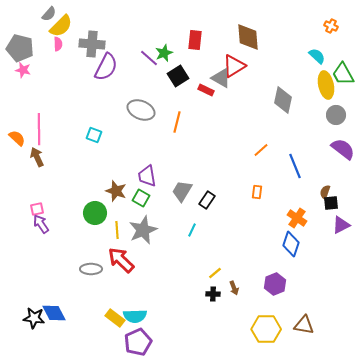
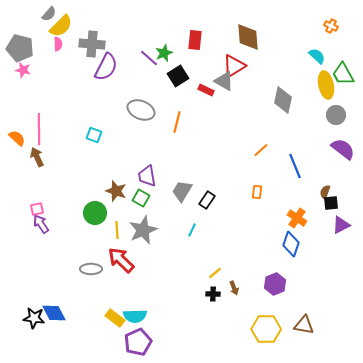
gray triangle at (221, 78): moved 3 px right, 3 px down
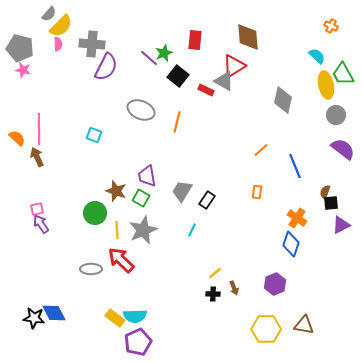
black square at (178, 76): rotated 20 degrees counterclockwise
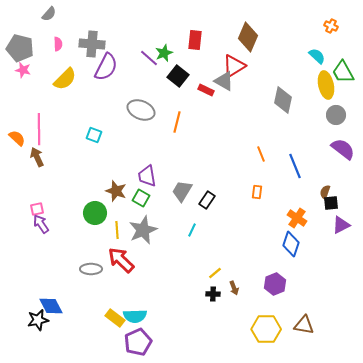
yellow semicircle at (61, 26): moved 4 px right, 53 px down
brown diamond at (248, 37): rotated 28 degrees clockwise
green trapezoid at (343, 74): moved 2 px up
orange line at (261, 150): moved 4 px down; rotated 70 degrees counterclockwise
blue diamond at (54, 313): moved 3 px left, 7 px up
black star at (34, 318): moved 4 px right, 2 px down; rotated 20 degrees counterclockwise
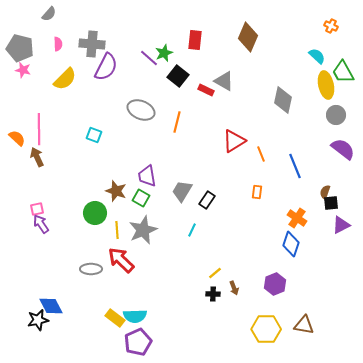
red triangle at (234, 66): moved 75 px down
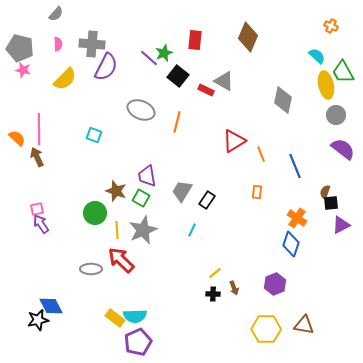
gray semicircle at (49, 14): moved 7 px right
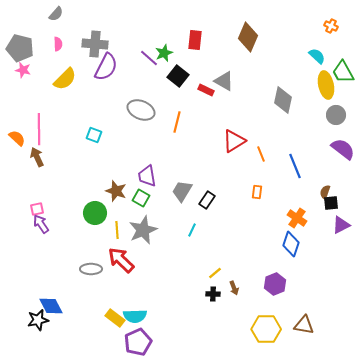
gray cross at (92, 44): moved 3 px right
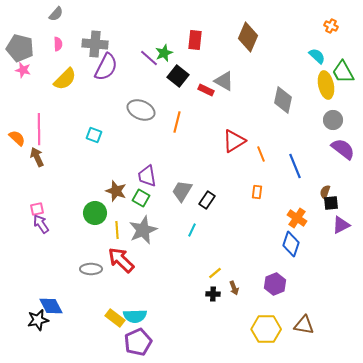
gray circle at (336, 115): moved 3 px left, 5 px down
